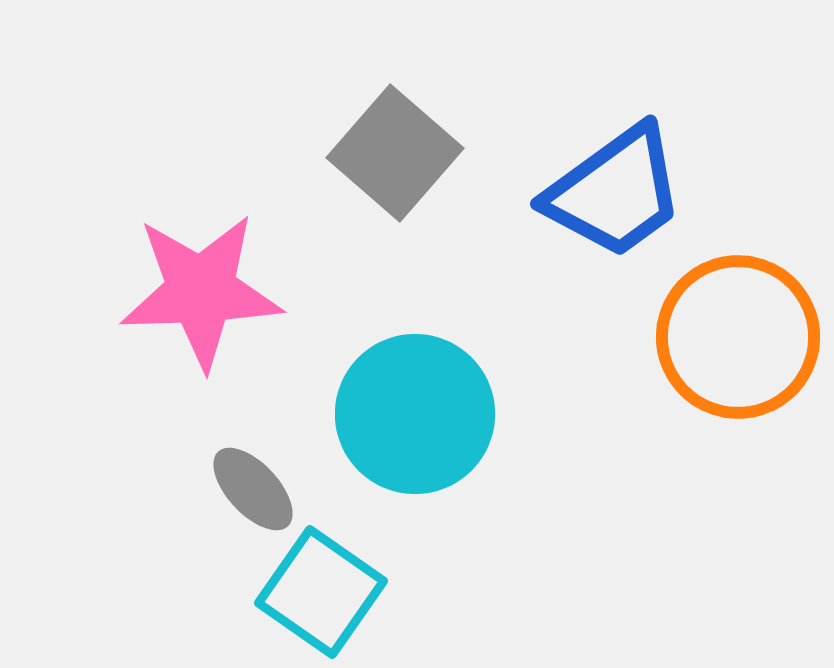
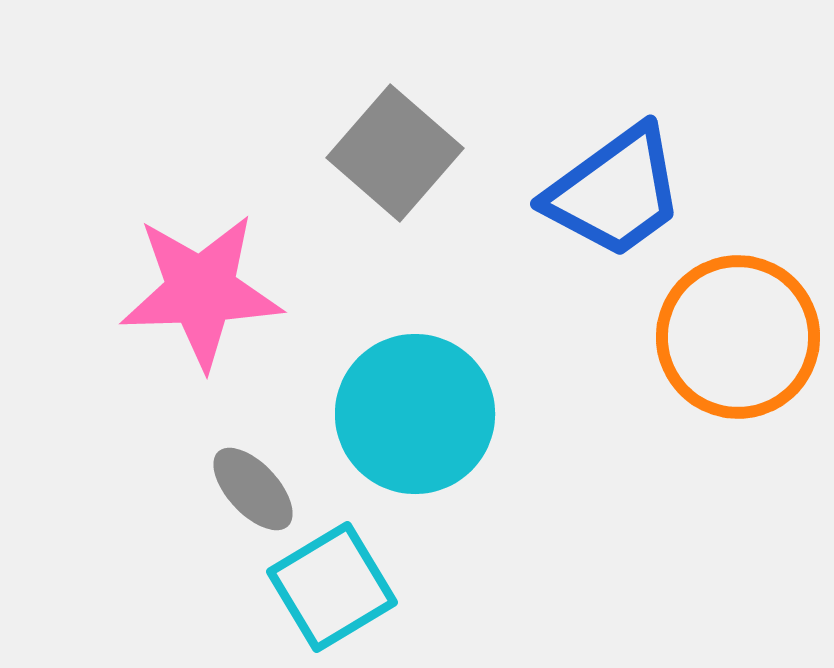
cyan square: moved 11 px right, 5 px up; rotated 24 degrees clockwise
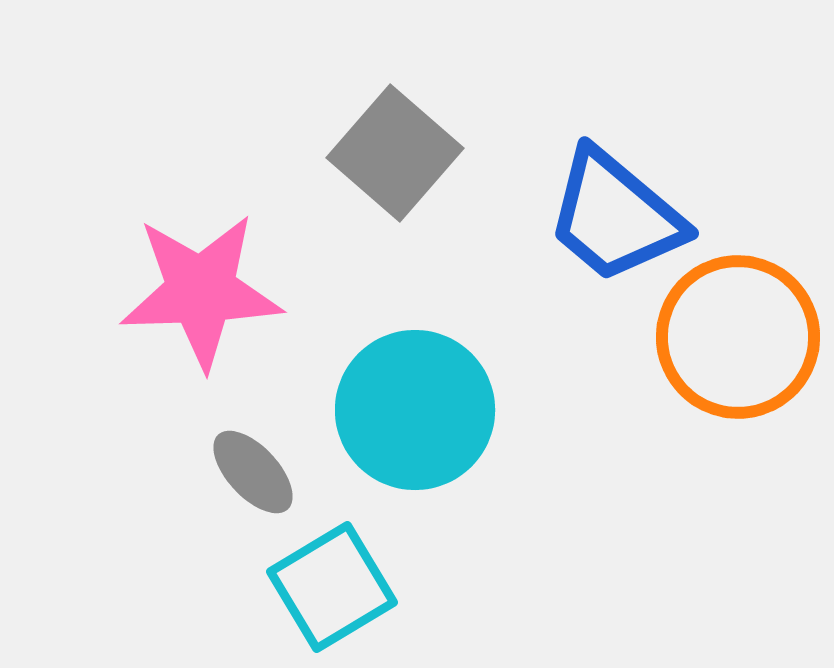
blue trapezoid: moved 24 px down; rotated 76 degrees clockwise
cyan circle: moved 4 px up
gray ellipse: moved 17 px up
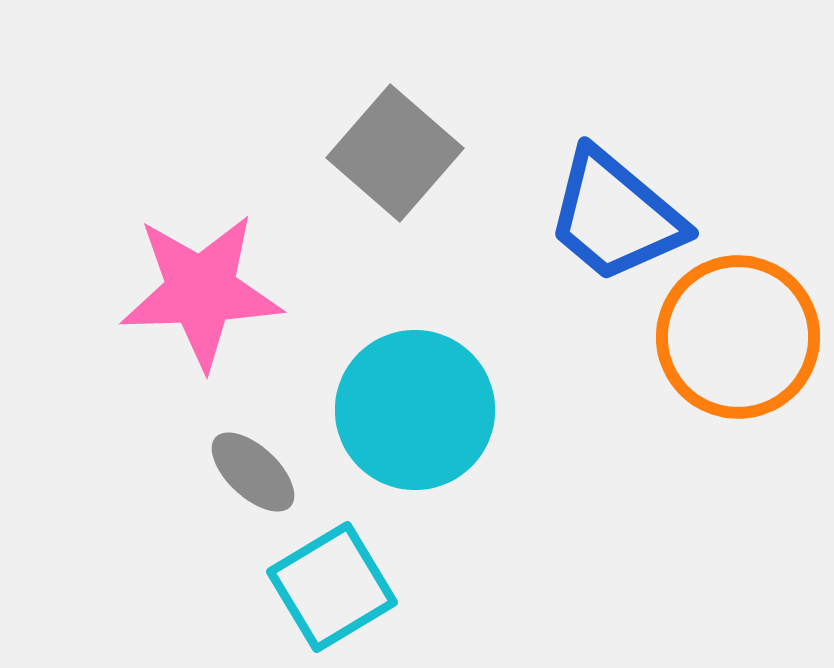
gray ellipse: rotated 4 degrees counterclockwise
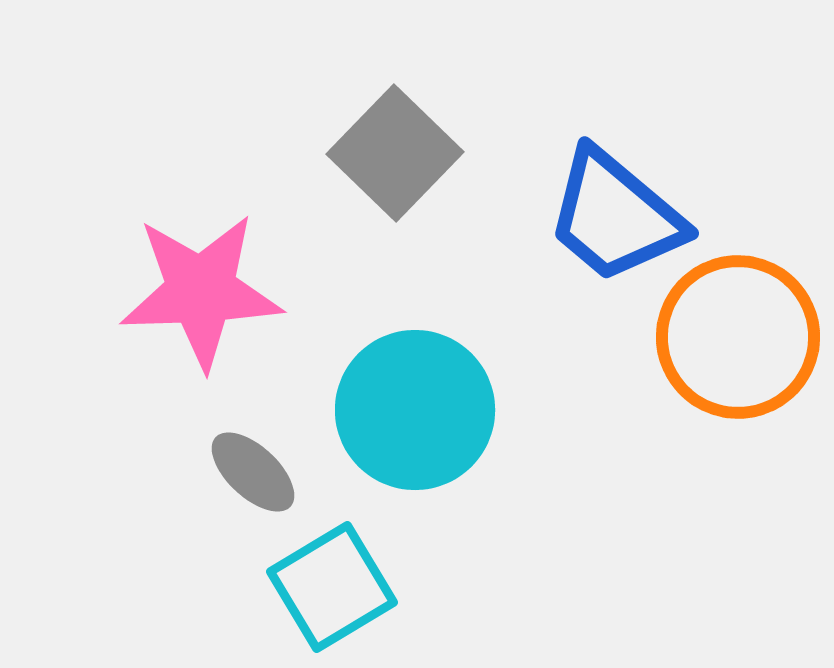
gray square: rotated 3 degrees clockwise
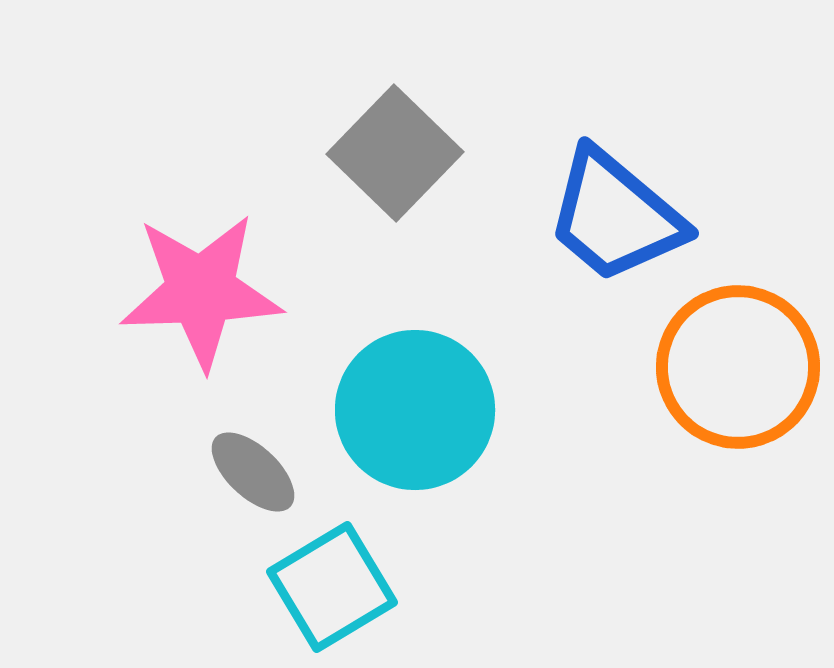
orange circle: moved 30 px down
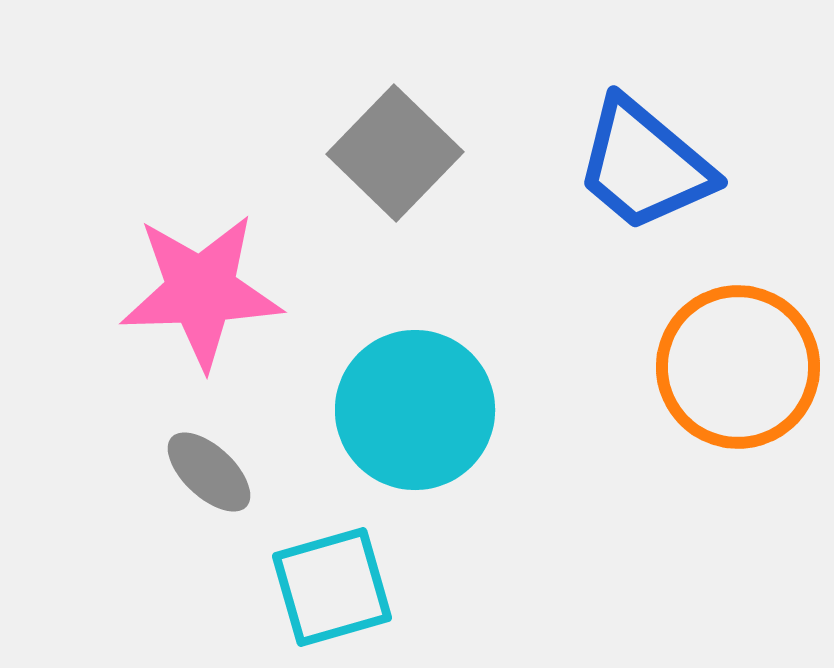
blue trapezoid: moved 29 px right, 51 px up
gray ellipse: moved 44 px left
cyan square: rotated 15 degrees clockwise
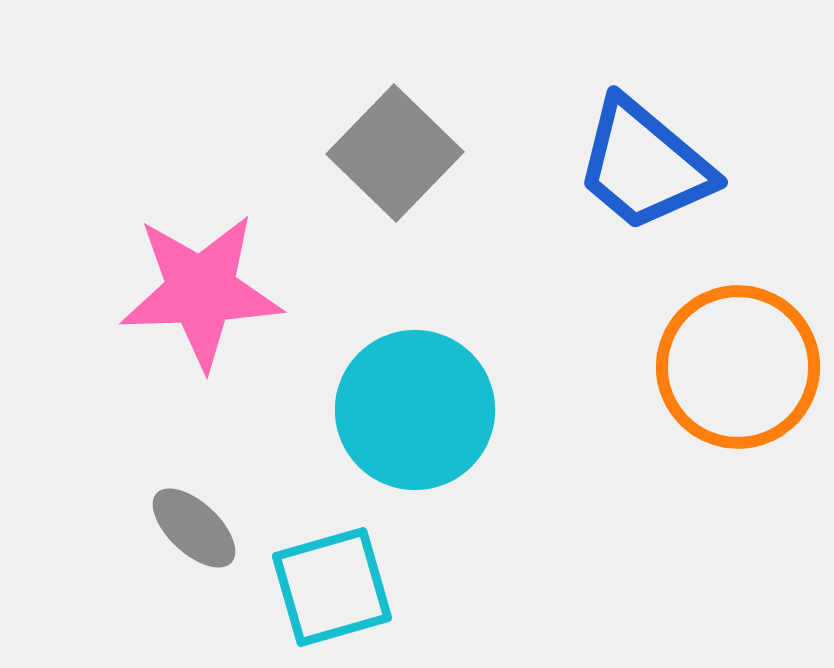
gray ellipse: moved 15 px left, 56 px down
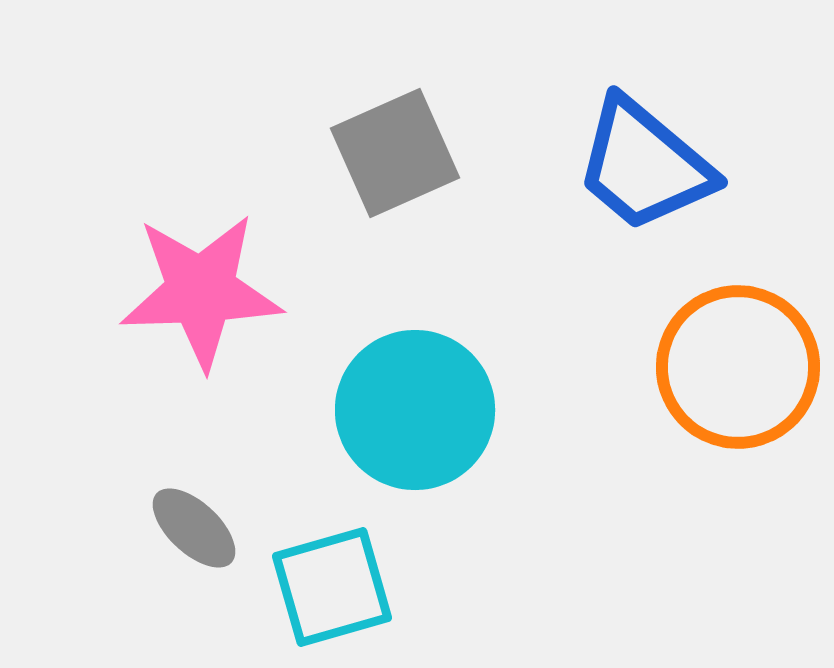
gray square: rotated 22 degrees clockwise
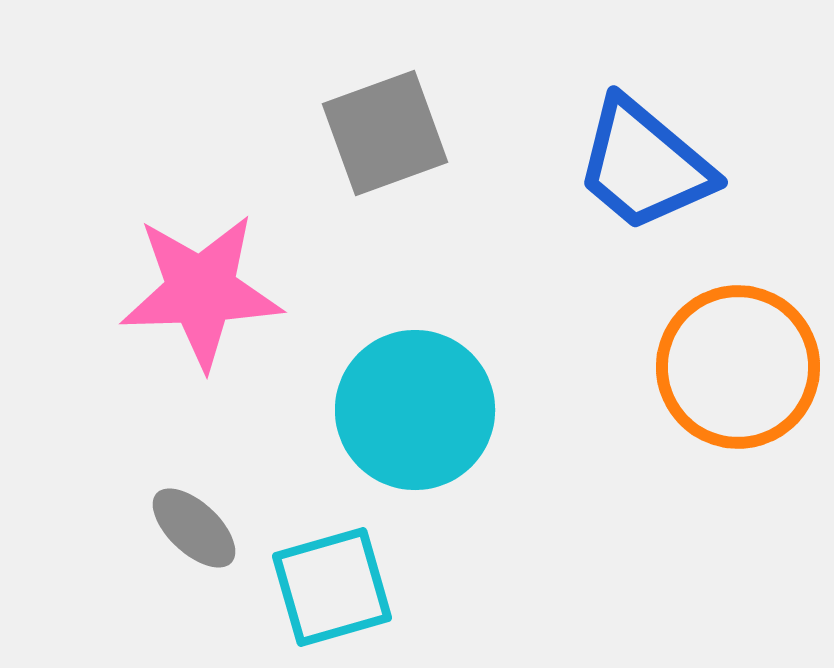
gray square: moved 10 px left, 20 px up; rotated 4 degrees clockwise
